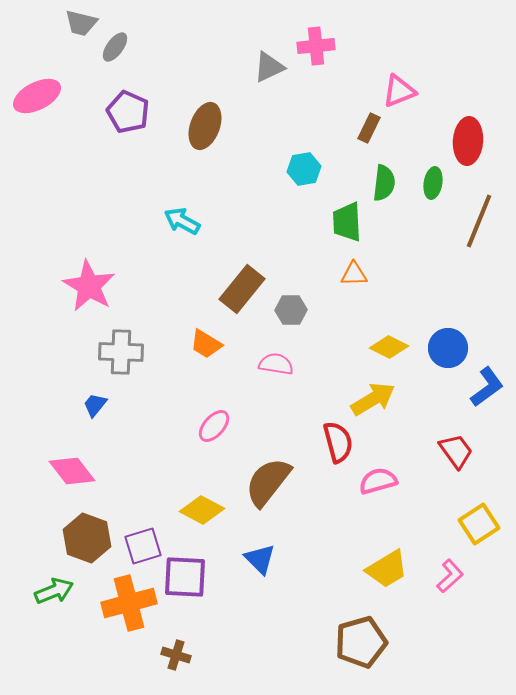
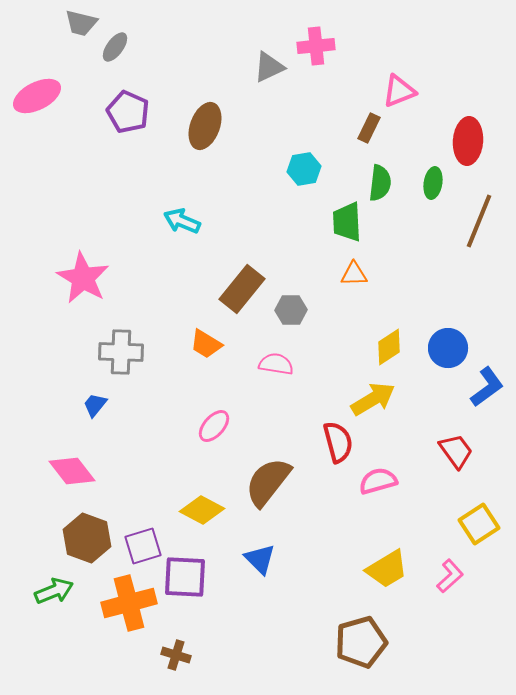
green semicircle at (384, 183): moved 4 px left
cyan arrow at (182, 221): rotated 6 degrees counterclockwise
pink star at (89, 286): moved 6 px left, 8 px up
yellow diamond at (389, 347): rotated 60 degrees counterclockwise
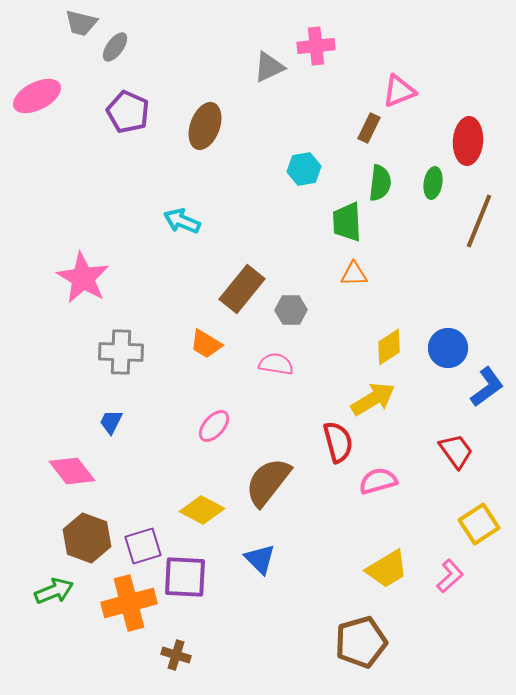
blue trapezoid at (95, 405): moved 16 px right, 17 px down; rotated 12 degrees counterclockwise
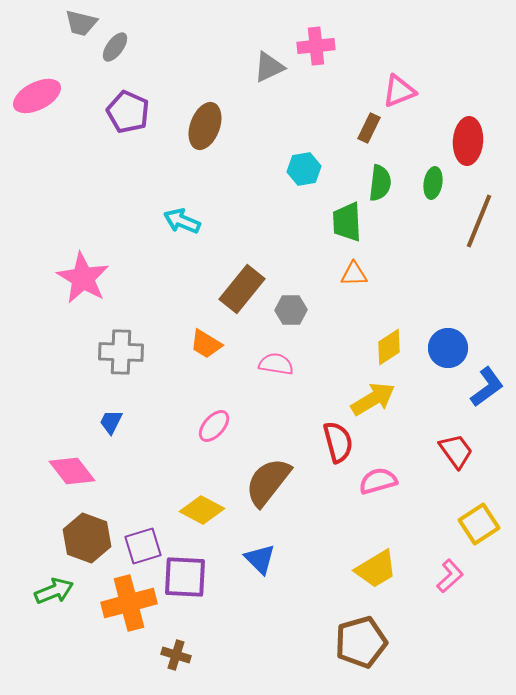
yellow trapezoid at (387, 569): moved 11 px left
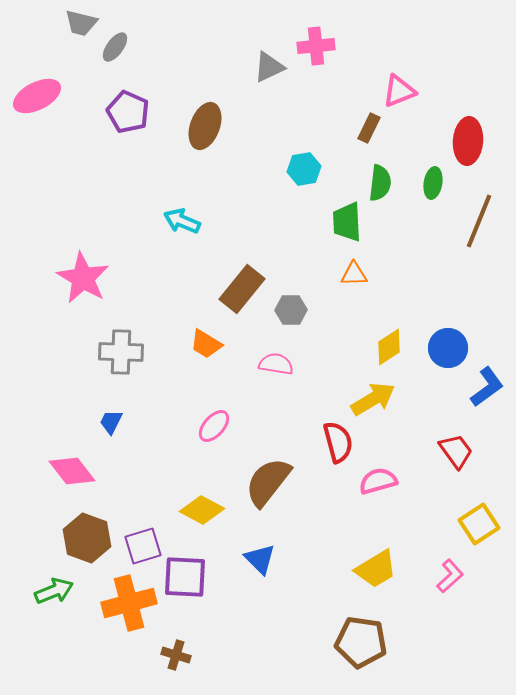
brown pentagon at (361, 642): rotated 24 degrees clockwise
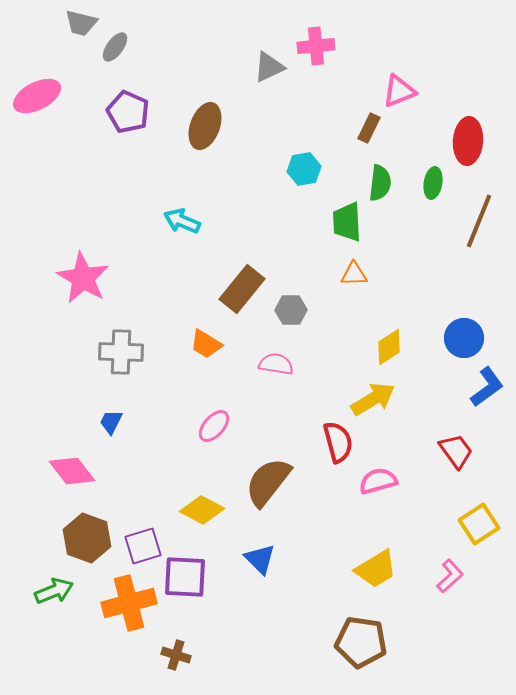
blue circle at (448, 348): moved 16 px right, 10 px up
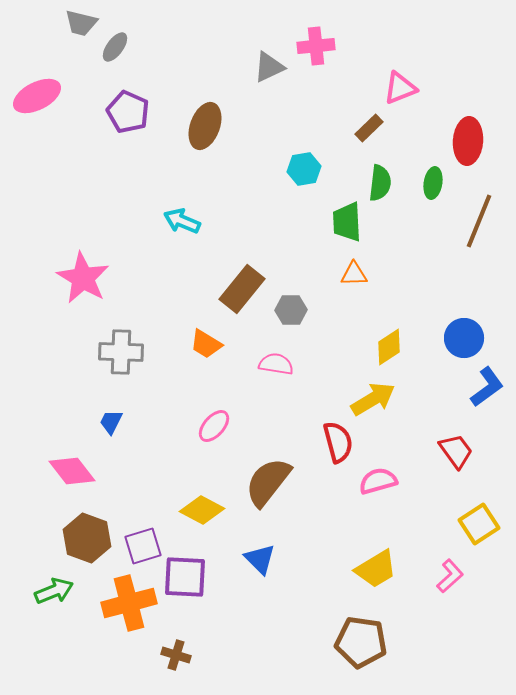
pink triangle at (399, 91): moved 1 px right, 3 px up
brown rectangle at (369, 128): rotated 20 degrees clockwise
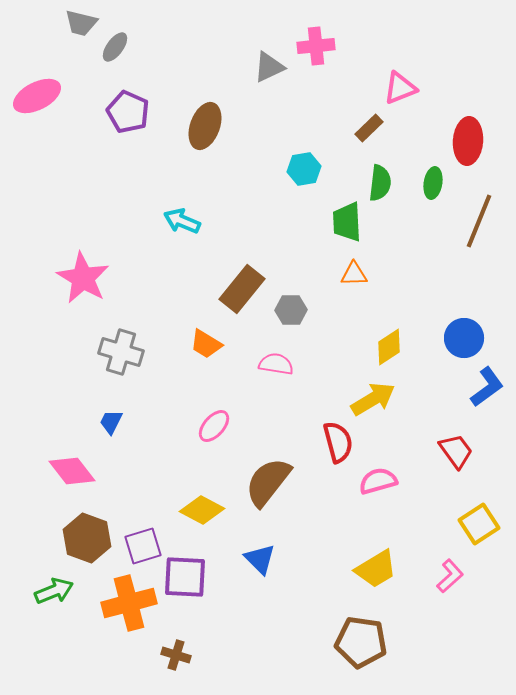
gray cross at (121, 352): rotated 15 degrees clockwise
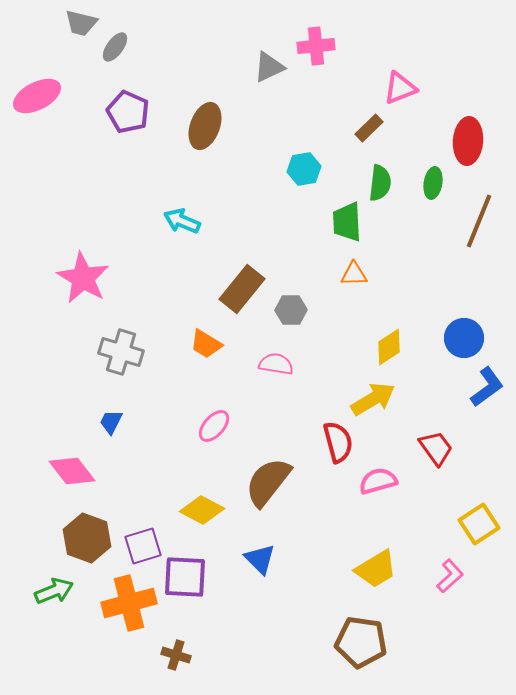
red trapezoid at (456, 451): moved 20 px left, 3 px up
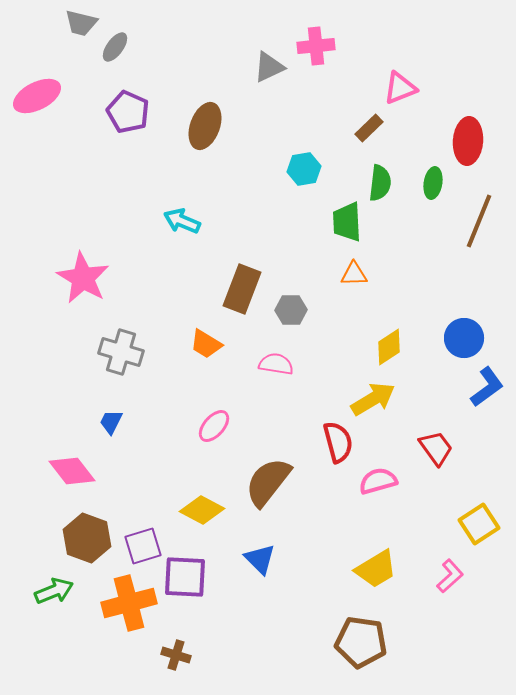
brown rectangle at (242, 289): rotated 18 degrees counterclockwise
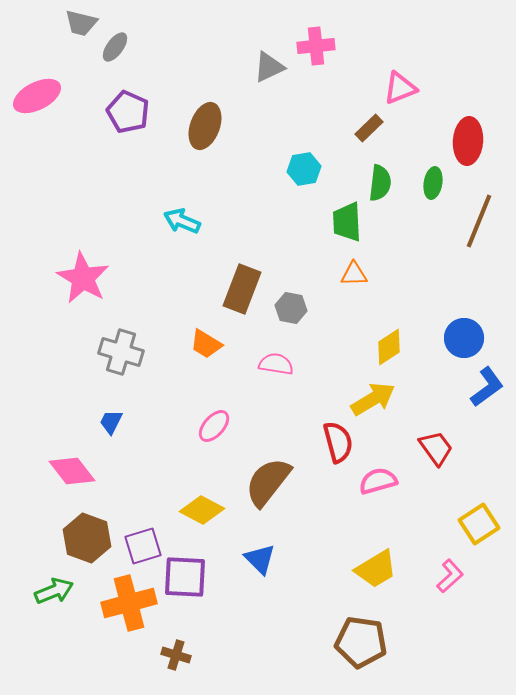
gray hexagon at (291, 310): moved 2 px up; rotated 12 degrees clockwise
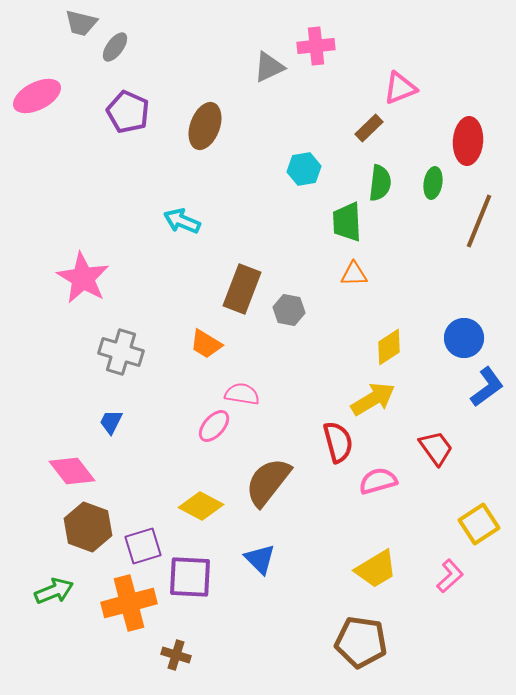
gray hexagon at (291, 308): moved 2 px left, 2 px down
pink semicircle at (276, 364): moved 34 px left, 30 px down
yellow diamond at (202, 510): moved 1 px left, 4 px up
brown hexagon at (87, 538): moved 1 px right, 11 px up
purple square at (185, 577): moved 5 px right
